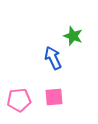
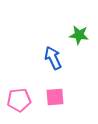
green star: moved 6 px right, 1 px up; rotated 12 degrees counterclockwise
pink square: moved 1 px right
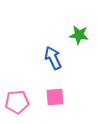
pink pentagon: moved 2 px left, 2 px down
